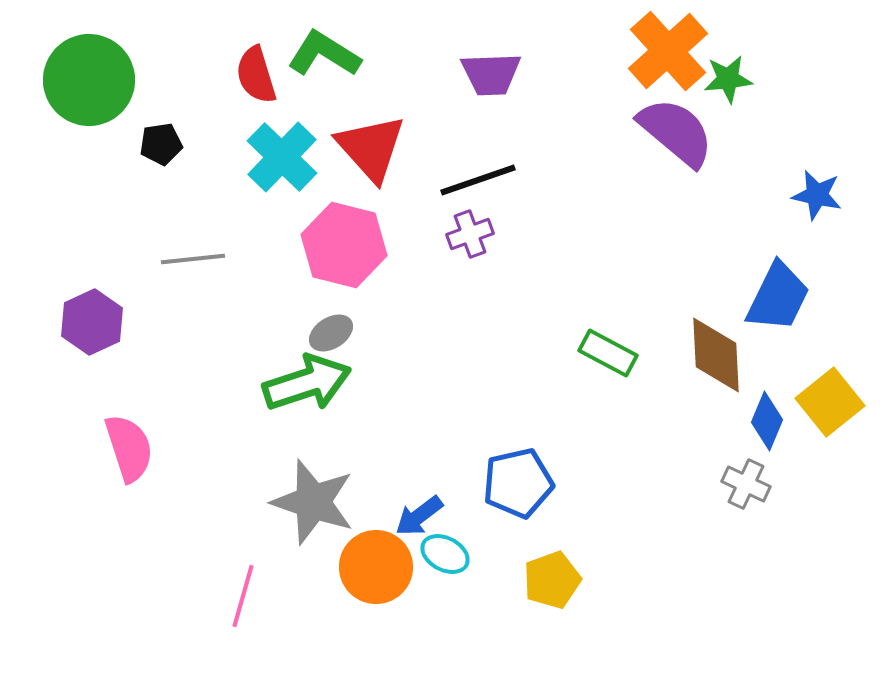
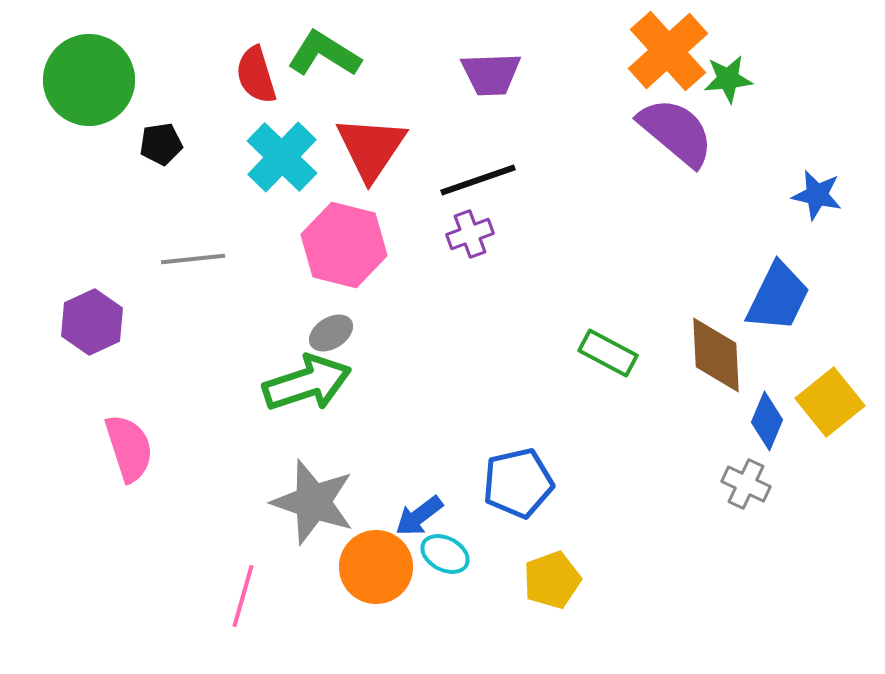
red triangle: rotated 16 degrees clockwise
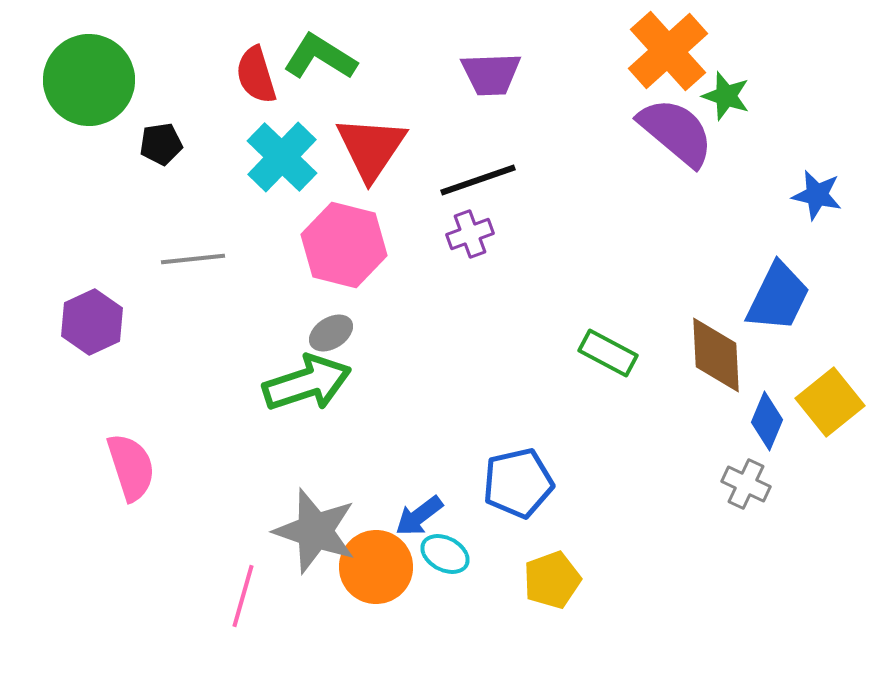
green L-shape: moved 4 px left, 3 px down
green star: moved 2 px left, 17 px down; rotated 24 degrees clockwise
pink semicircle: moved 2 px right, 19 px down
gray star: moved 2 px right, 29 px down
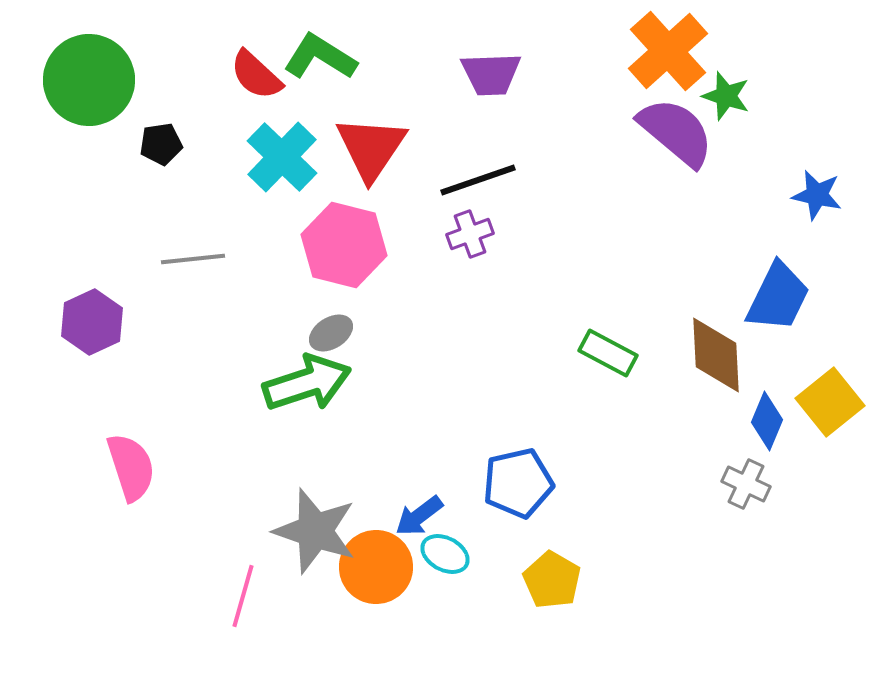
red semicircle: rotated 30 degrees counterclockwise
yellow pentagon: rotated 22 degrees counterclockwise
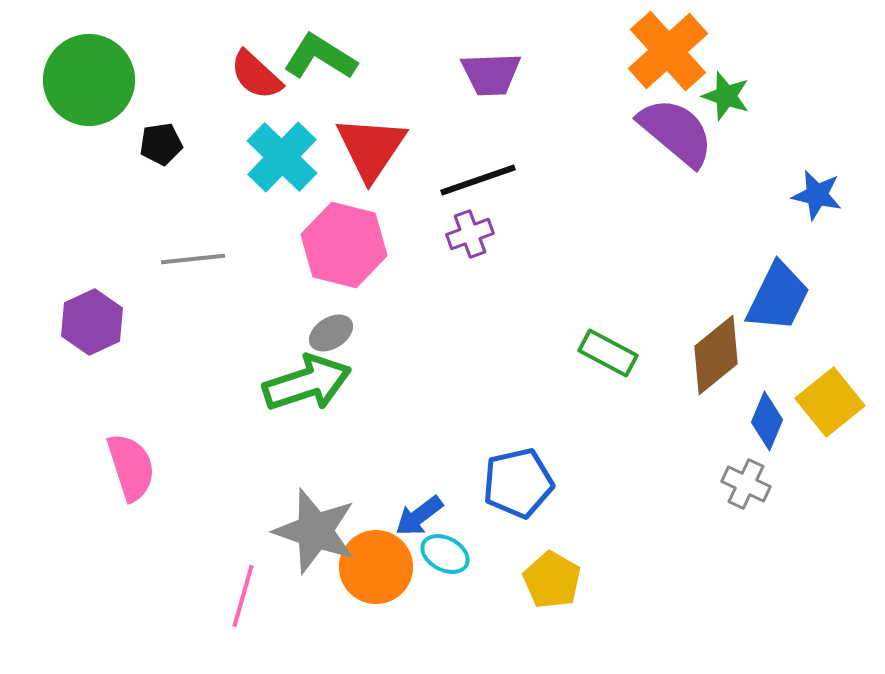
brown diamond: rotated 54 degrees clockwise
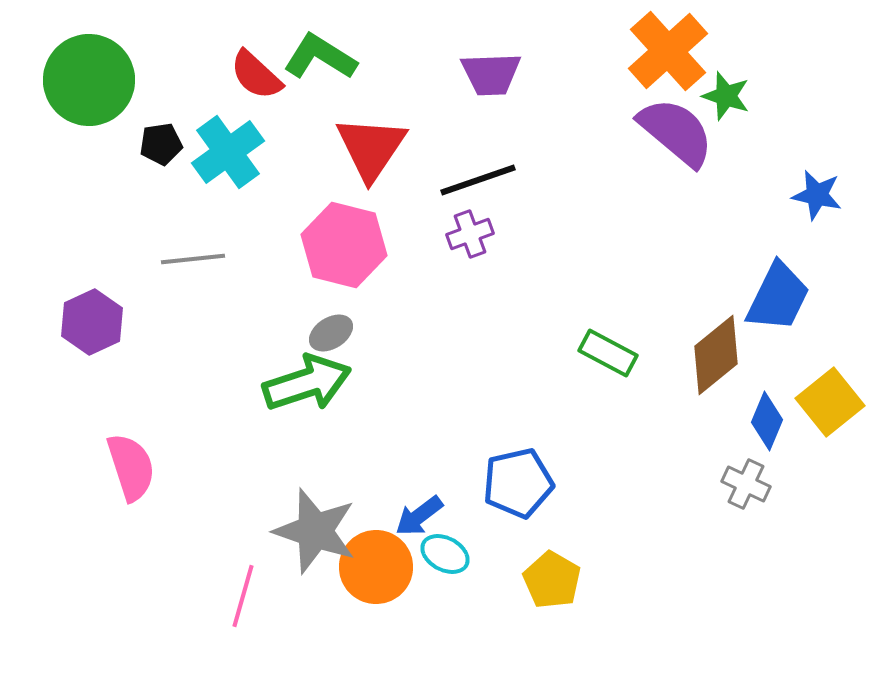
cyan cross: moved 54 px left, 5 px up; rotated 10 degrees clockwise
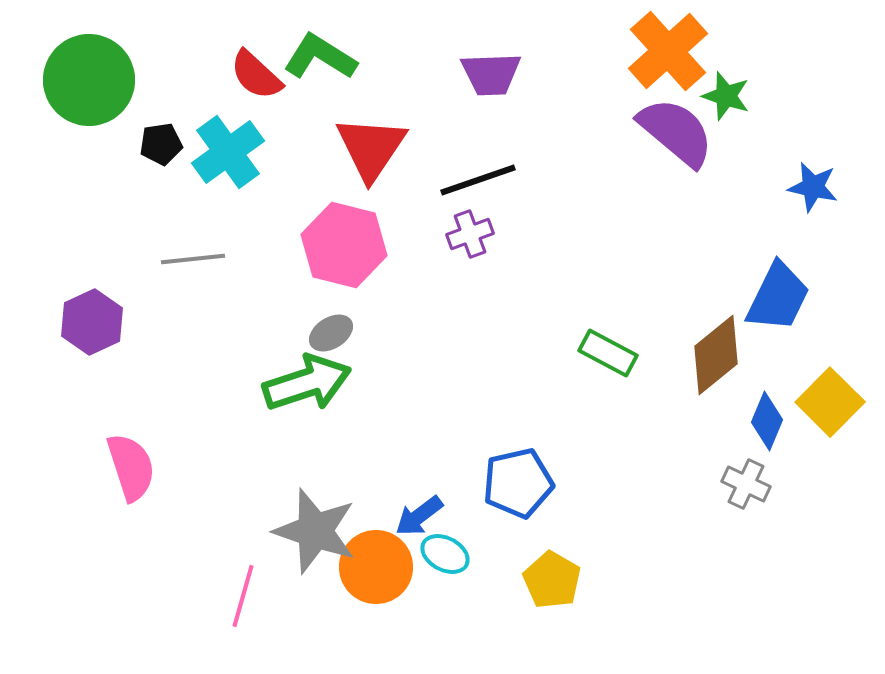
blue star: moved 4 px left, 8 px up
yellow square: rotated 6 degrees counterclockwise
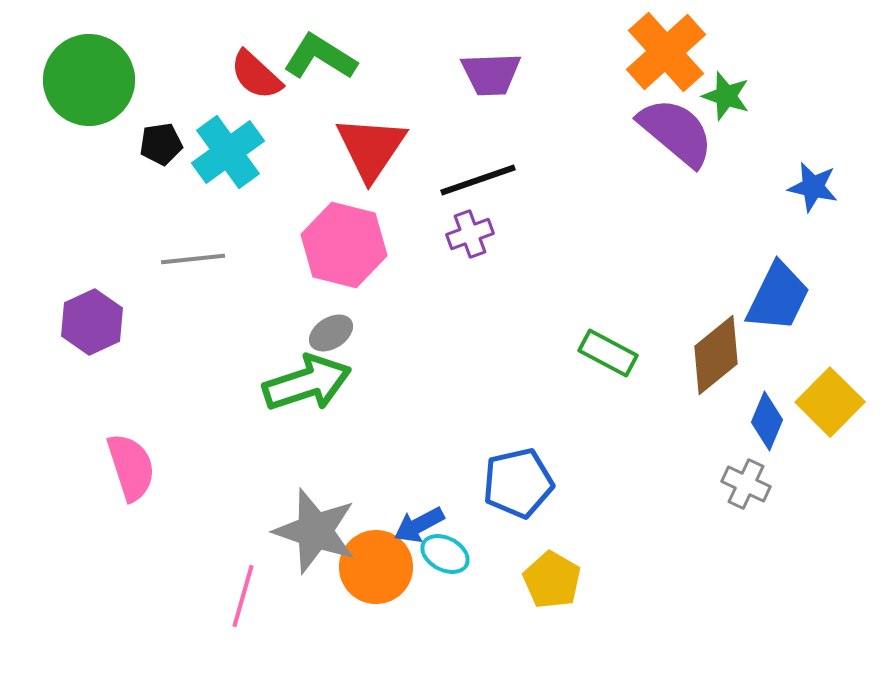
orange cross: moved 2 px left, 1 px down
blue arrow: moved 9 px down; rotated 9 degrees clockwise
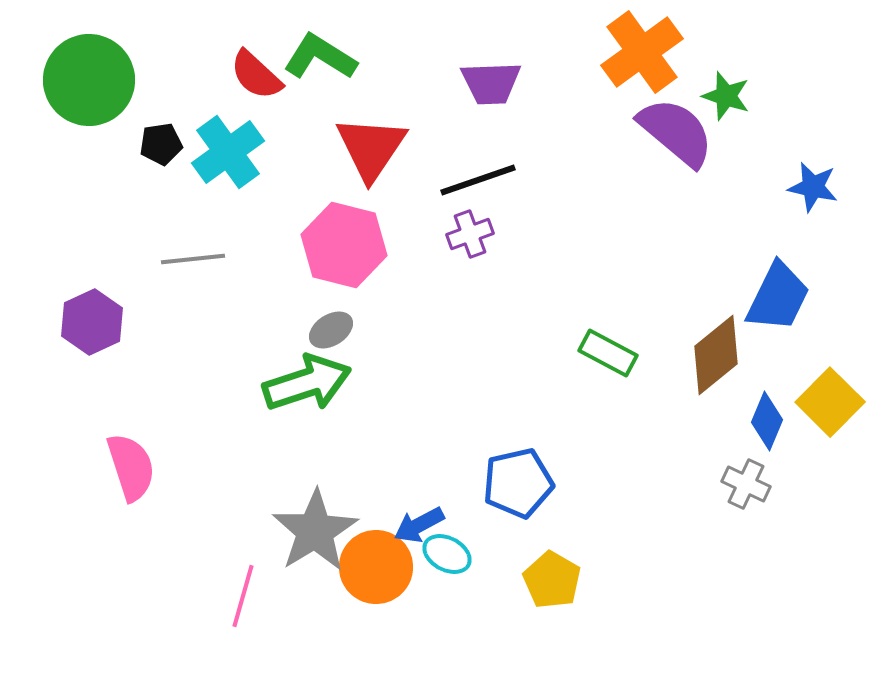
orange cross: moved 24 px left; rotated 6 degrees clockwise
purple trapezoid: moved 9 px down
gray ellipse: moved 3 px up
gray star: rotated 22 degrees clockwise
cyan ellipse: moved 2 px right
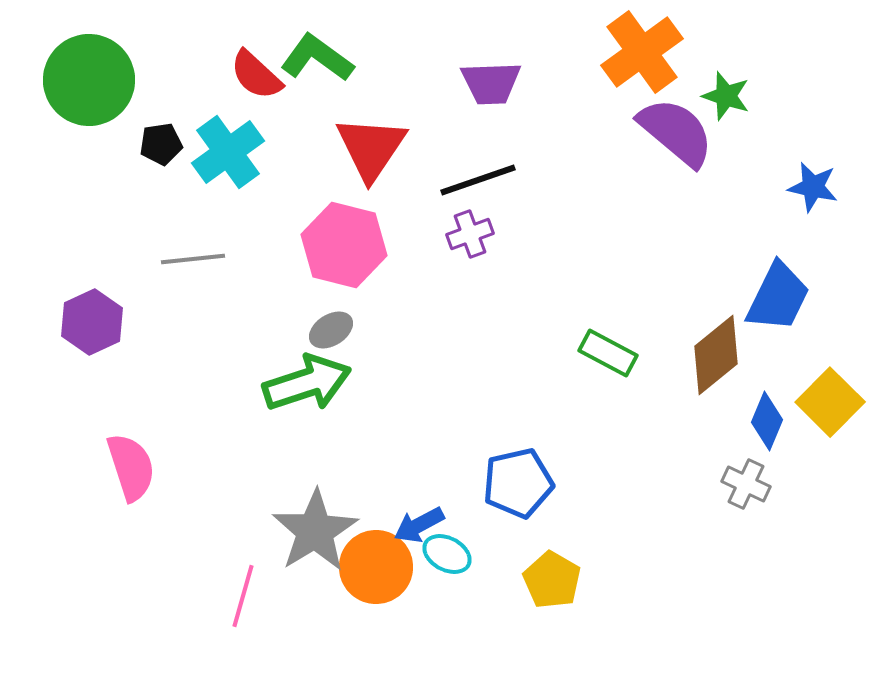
green L-shape: moved 3 px left, 1 px down; rotated 4 degrees clockwise
